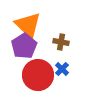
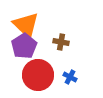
orange triangle: moved 2 px left
blue cross: moved 8 px right, 8 px down; rotated 16 degrees counterclockwise
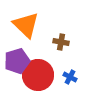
purple pentagon: moved 7 px left, 15 px down; rotated 15 degrees clockwise
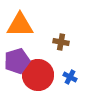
orange triangle: moved 6 px left; rotated 44 degrees counterclockwise
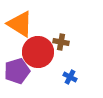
orange triangle: moved 1 px up; rotated 32 degrees clockwise
purple pentagon: moved 10 px down
red circle: moved 23 px up
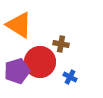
orange triangle: moved 1 px left, 1 px down
brown cross: moved 2 px down
red circle: moved 2 px right, 10 px down
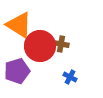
red circle: moved 16 px up
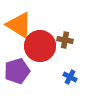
brown cross: moved 4 px right, 4 px up
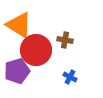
red circle: moved 4 px left, 4 px down
